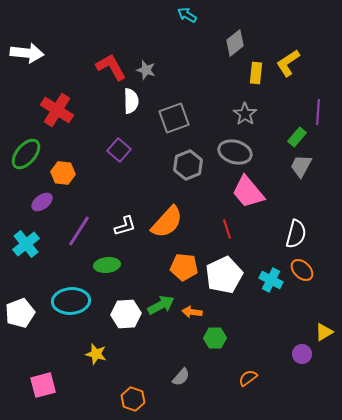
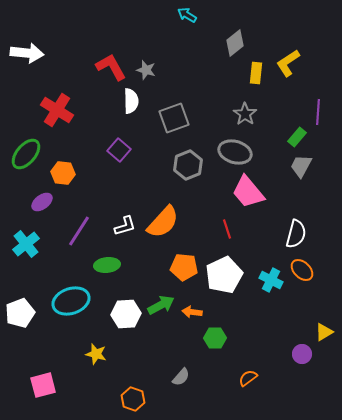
orange semicircle at (167, 222): moved 4 px left
cyan ellipse at (71, 301): rotated 15 degrees counterclockwise
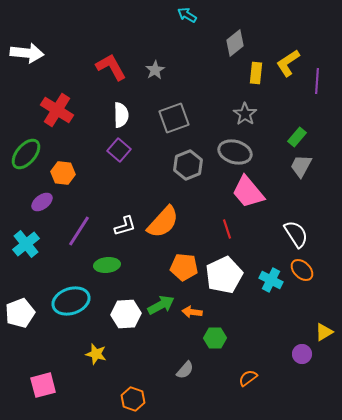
gray star at (146, 70): moved 9 px right; rotated 24 degrees clockwise
white semicircle at (131, 101): moved 10 px left, 14 px down
purple line at (318, 112): moved 1 px left, 31 px up
white semicircle at (296, 234): rotated 48 degrees counterclockwise
gray semicircle at (181, 377): moved 4 px right, 7 px up
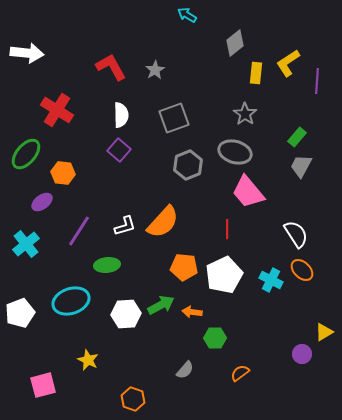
red line at (227, 229): rotated 18 degrees clockwise
yellow star at (96, 354): moved 8 px left, 6 px down; rotated 10 degrees clockwise
orange semicircle at (248, 378): moved 8 px left, 5 px up
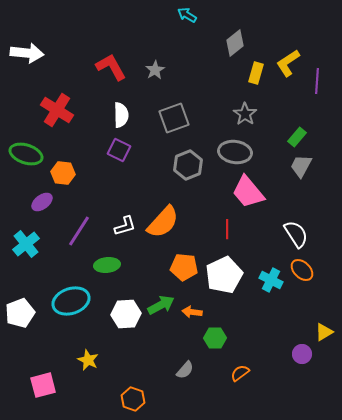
yellow rectangle at (256, 73): rotated 10 degrees clockwise
purple square at (119, 150): rotated 15 degrees counterclockwise
gray ellipse at (235, 152): rotated 8 degrees counterclockwise
green ellipse at (26, 154): rotated 68 degrees clockwise
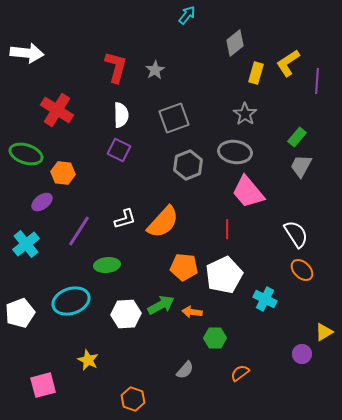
cyan arrow at (187, 15): rotated 96 degrees clockwise
red L-shape at (111, 67): moved 5 px right; rotated 44 degrees clockwise
white L-shape at (125, 226): moved 7 px up
cyan cross at (271, 280): moved 6 px left, 19 px down
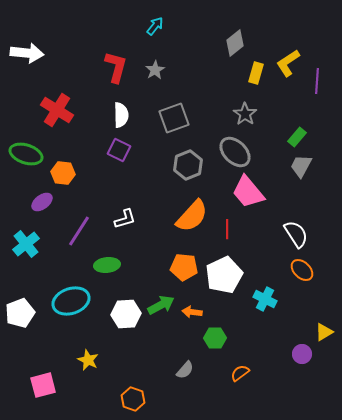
cyan arrow at (187, 15): moved 32 px left, 11 px down
gray ellipse at (235, 152): rotated 36 degrees clockwise
orange semicircle at (163, 222): moved 29 px right, 6 px up
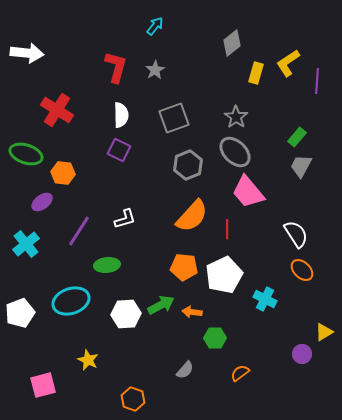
gray diamond at (235, 43): moved 3 px left
gray star at (245, 114): moved 9 px left, 3 px down
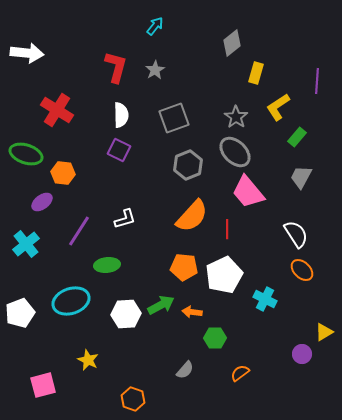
yellow L-shape at (288, 63): moved 10 px left, 44 px down
gray trapezoid at (301, 166): moved 11 px down
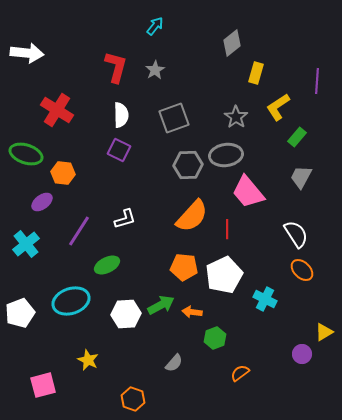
gray ellipse at (235, 152): moved 9 px left, 3 px down; rotated 52 degrees counterclockwise
gray hexagon at (188, 165): rotated 20 degrees clockwise
green ellipse at (107, 265): rotated 20 degrees counterclockwise
green hexagon at (215, 338): rotated 20 degrees counterclockwise
gray semicircle at (185, 370): moved 11 px left, 7 px up
